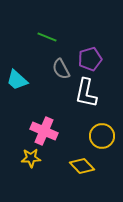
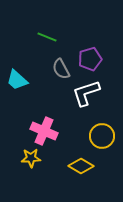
white L-shape: rotated 60 degrees clockwise
yellow diamond: moved 1 px left; rotated 15 degrees counterclockwise
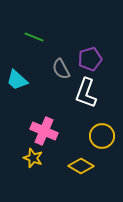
green line: moved 13 px left
white L-shape: rotated 52 degrees counterclockwise
yellow star: moved 2 px right; rotated 24 degrees clockwise
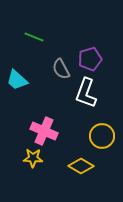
yellow star: rotated 18 degrees counterclockwise
